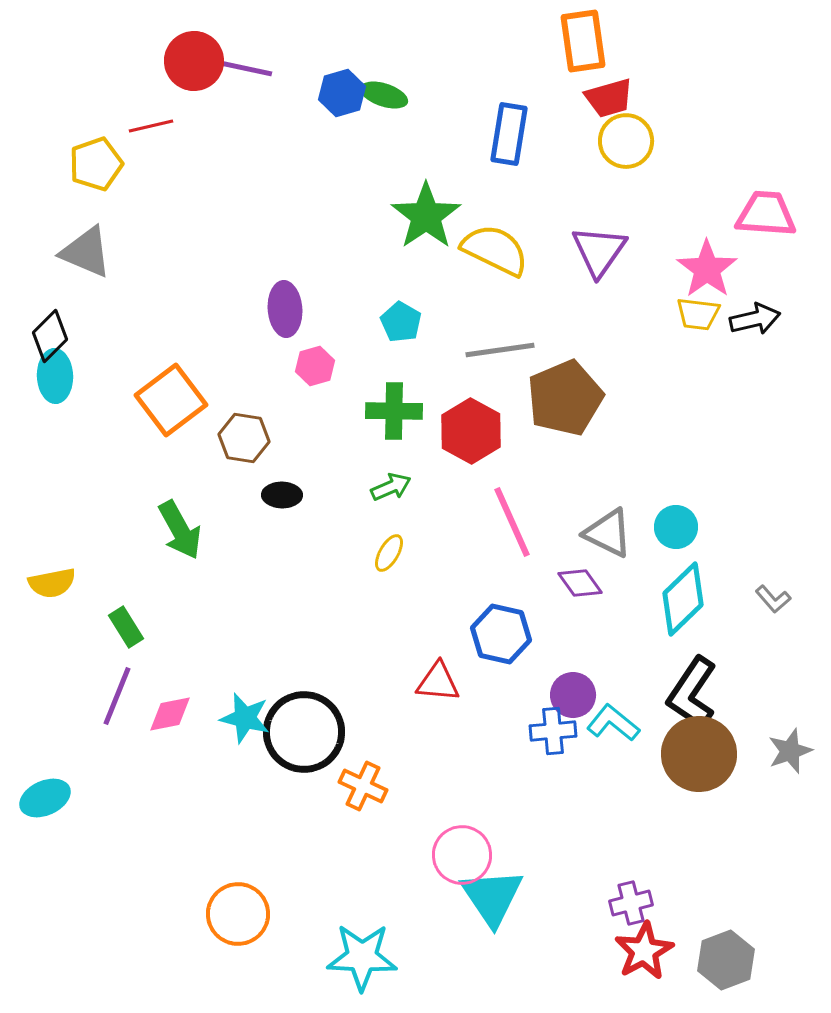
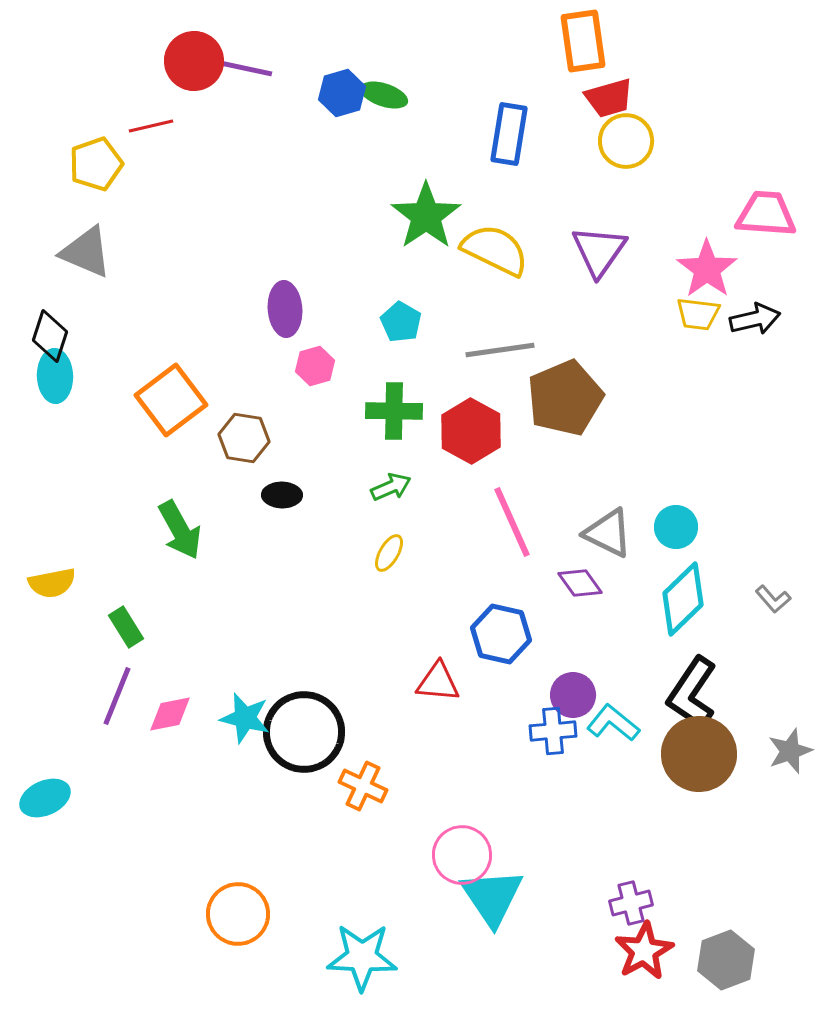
black diamond at (50, 336): rotated 27 degrees counterclockwise
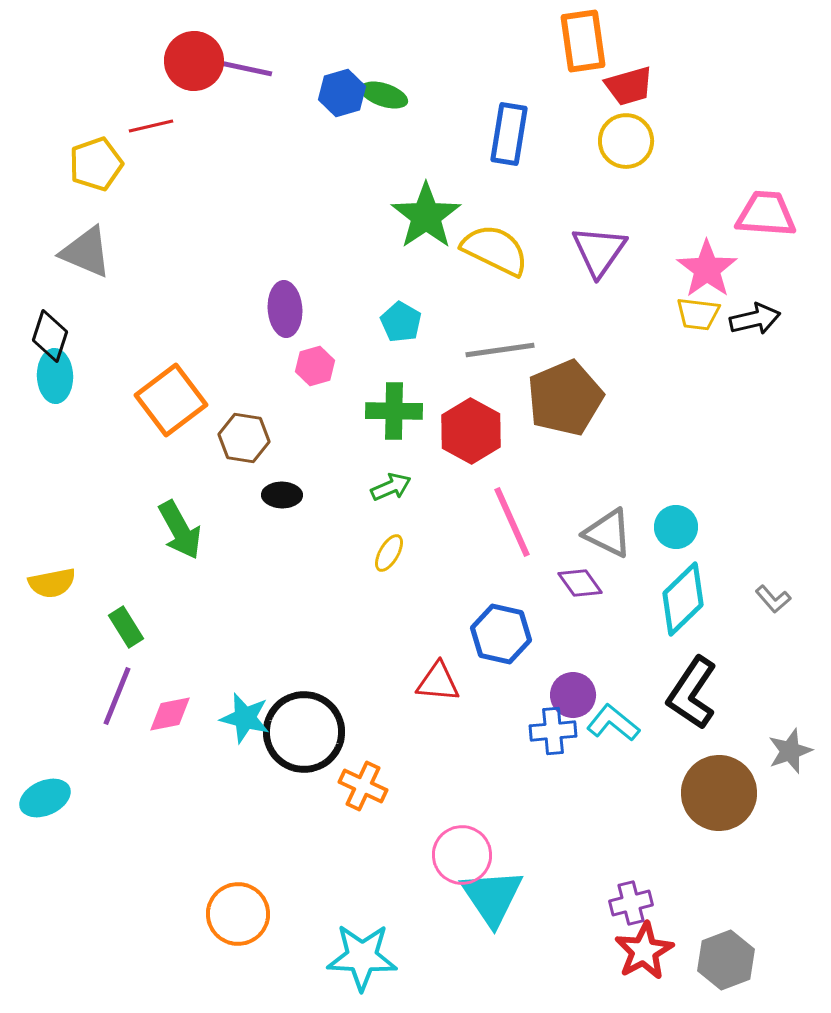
red trapezoid at (609, 98): moved 20 px right, 12 px up
brown circle at (699, 754): moved 20 px right, 39 px down
